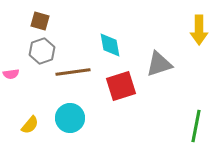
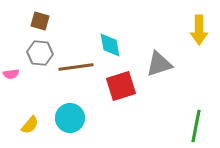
gray hexagon: moved 2 px left, 2 px down; rotated 25 degrees clockwise
brown line: moved 3 px right, 5 px up
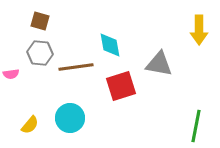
gray triangle: rotated 28 degrees clockwise
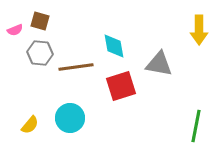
cyan diamond: moved 4 px right, 1 px down
pink semicircle: moved 4 px right, 44 px up; rotated 14 degrees counterclockwise
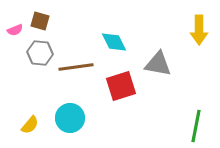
cyan diamond: moved 4 px up; rotated 16 degrees counterclockwise
gray triangle: moved 1 px left
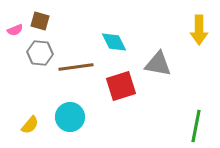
cyan circle: moved 1 px up
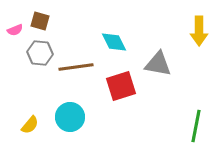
yellow arrow: moved 1 px down
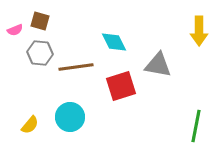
gray triangle: moved 1 px down
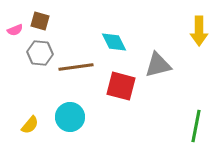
gray triangle: rotated 24 degrees counterclockwise
red square: rotated 32 degrees clockwise
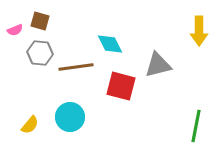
cyan diamond: moved 4 px left, 2 px down
